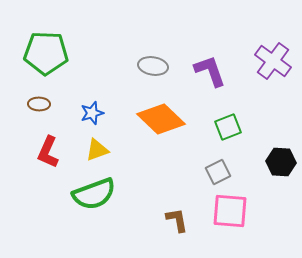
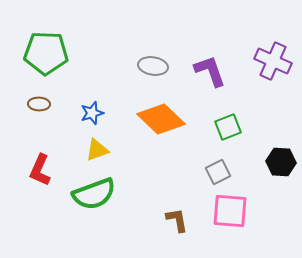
purple cross: rotated 12 degrees counterclockwise
red L-shape: moved 8 px left, 18 px down
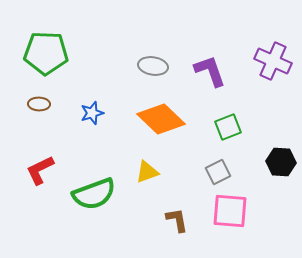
yellow triangle: moved 50 px right, 22 px down
red L-shape: rotated 40 degrees clockwise
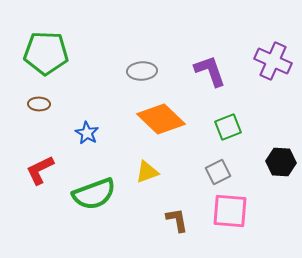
gray ellipse: moved 11 px left, 5 px down; rotated 12 degrees counterclockwise
blue star: moved 5 px left, 20 px down; rotated 25 degrees counterclockwise
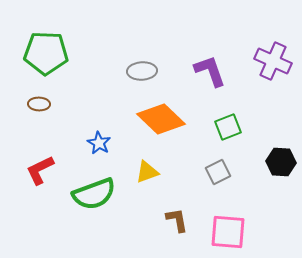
blue star: moved 12 px right, 10 px down
pink square: moved 2 px left, 21 px down
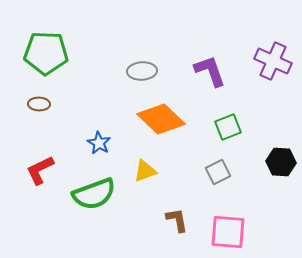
yellow triangle: moved 2 px left, 1 px up
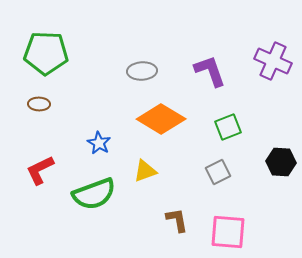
orange diamond: rotated 12 degrees counterclockwise
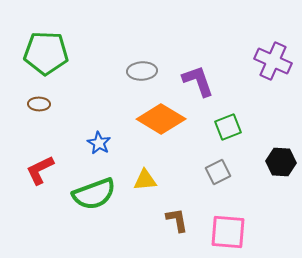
purple L-shape: moved 12 px left, 10 px down
yellow triangle: moved 9 px down; rotated 15 degrees clockwise
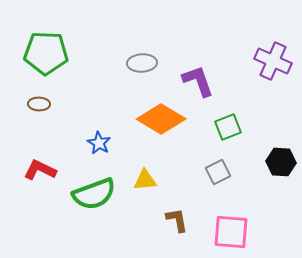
gray ellipse: moved 8 px up
red L-shape: rotated 52 degrees clockwise
pink square: moved 3 px right
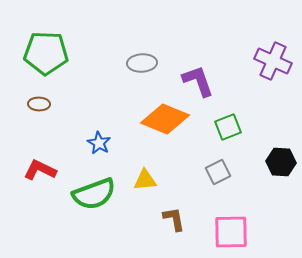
orange diamond: moved 4 px right; rotated 9 degrees counterclockwise
brown L-shape: moved 3 px left, 1 px up
pink square: rotated 6 degrees counterclockwise
